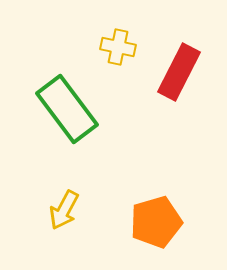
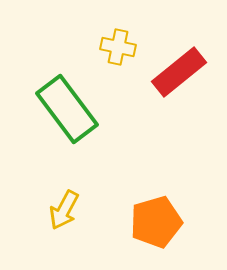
red rectangle: rotated 24 degrees clockwise
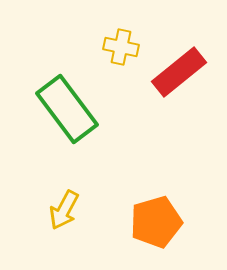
yellow cross: moved 3 px right
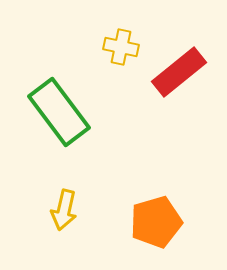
green rectangle: moved 8 px left, 3 px down
yellow arrow: rotated 15 degrees counterclockwise
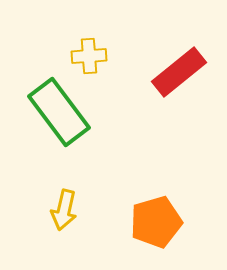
yellow cross: moved 32 px left, 9 px down; rotated 16 degrees counterclockwise
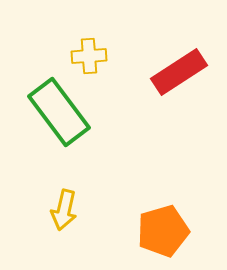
red rectangle: rotated 6 degrees clockwise
orange pentagon: moved 7 px right, 9 px down
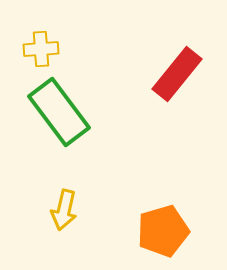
yellow cross: moved 48 px left, 7 px up
red rectangle: moved 2 px left, 2 px down; rotated 18 degrees counterclockwise
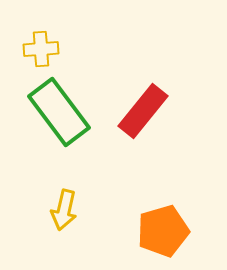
red rectangle: moved 34 px left, 37 px down
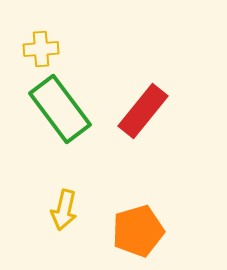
green rectangle: moved 1 px right, 3 px up
orange pentagon: moved 25 px left
